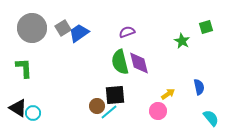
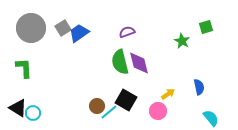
gray circle: moved 1 px left
black square: moved 11 px right, 5 px down; rotated 35 degrees clockwise
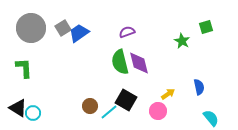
brown circle: moved 7 px left
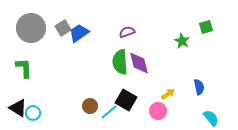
green semicircle: rotated 10 degrees clockwise
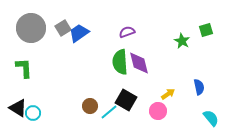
green square: moved 3 px down
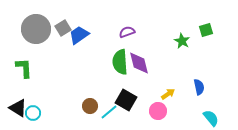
gray circle: moved 5 px right, 1 px down
blue trapezoid: moved 2 px down
